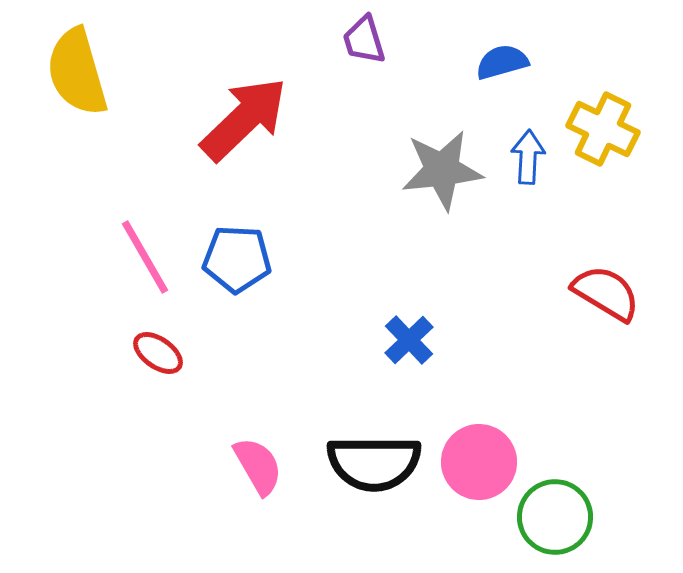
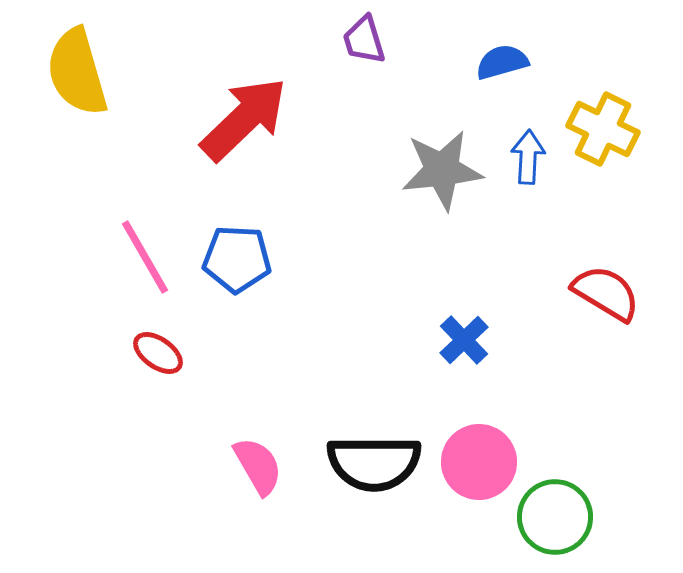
blue cross: moved 55 px right
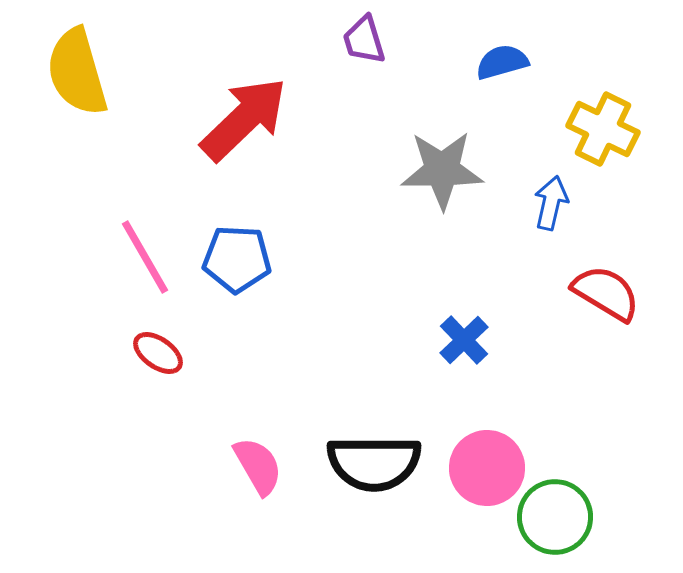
blue arrow: moved 23 px right, 46 px down; rotated 10 degrees clockwise
gray star: rotated 6 degrees clockwise
pink circle: moved 8 px right, 6 px down
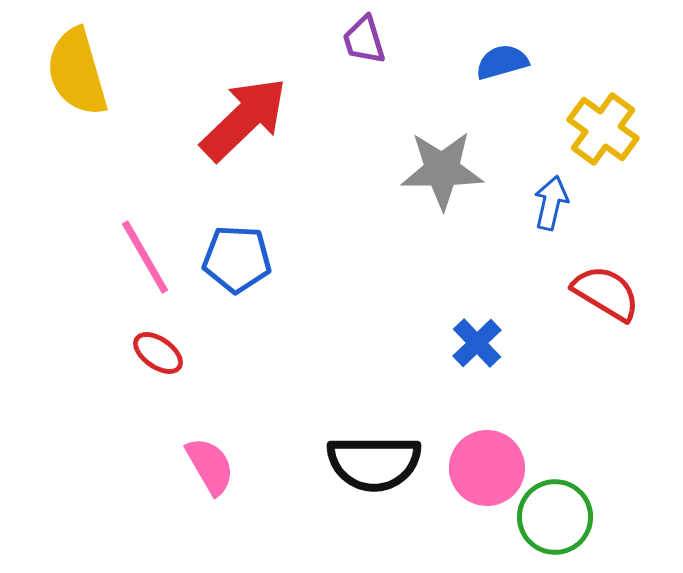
yellow cross: rotated 10 degrees clockwise
blue cross: moved 13 px right, 3 px down
pink semicircle: moved 48 px left
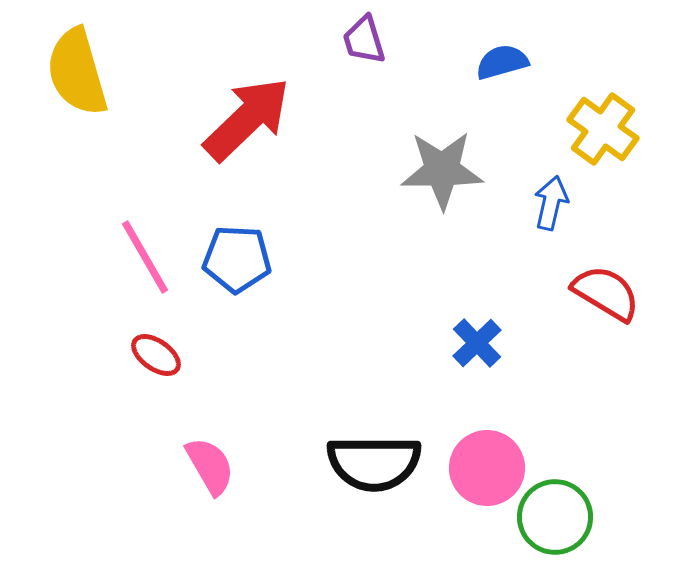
red arrow: moved 3 px right
red ellipse: moved 2 px left, 2 px down
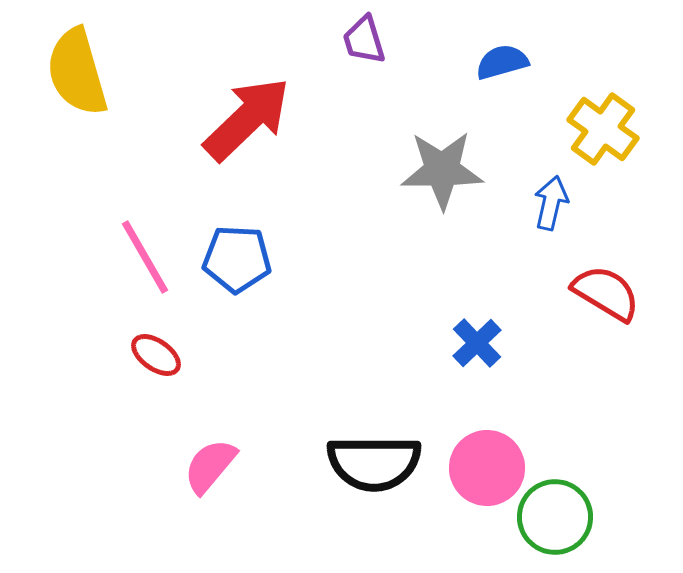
pink semicircle: rotated 110 degrees counterclockwise
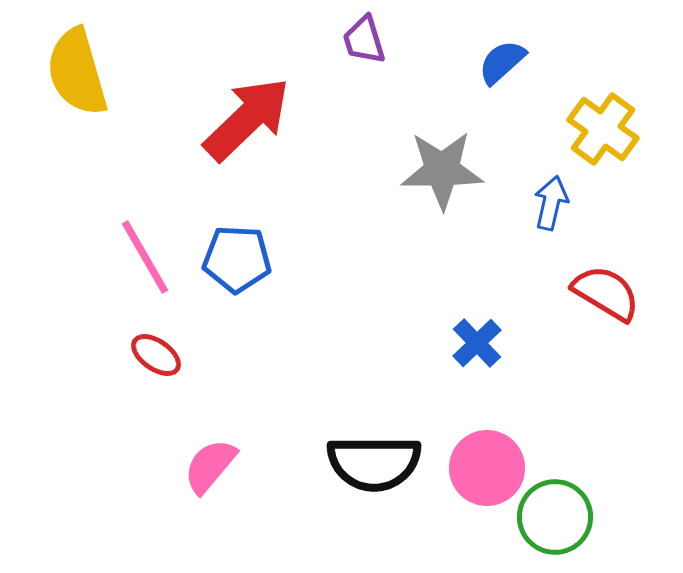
blue semicircle: rotated 26 degrees counterclockwise
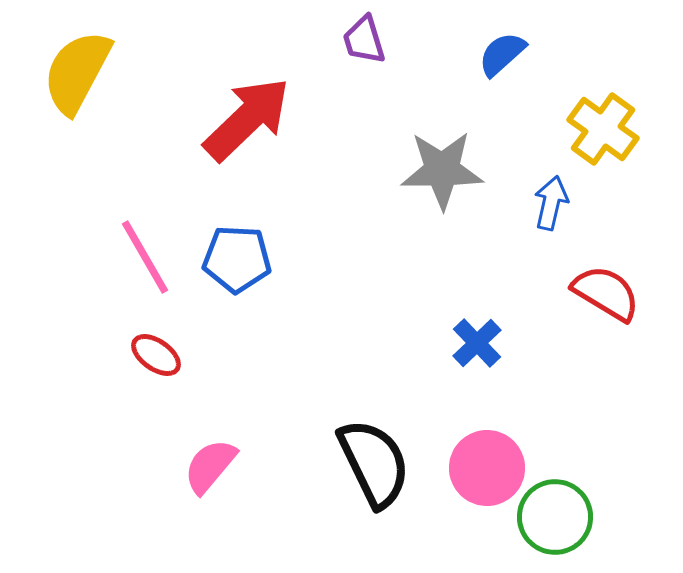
blue semicircle: moved 8 px up
yellow semicircle: rotated 44 degrees clockwise
black semicircle: rotated 116 degrees counterclockwise
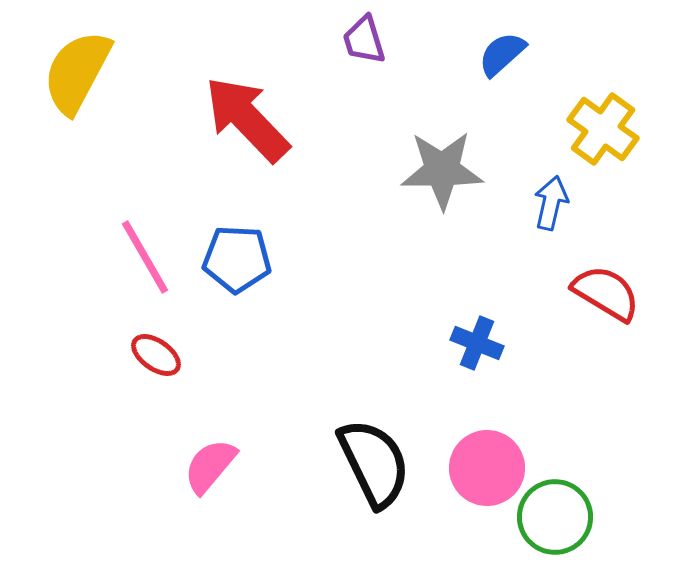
red arrow: rotated 90 degrees counterclockwise
blue cross: rotated 24 degrees counterclockwise
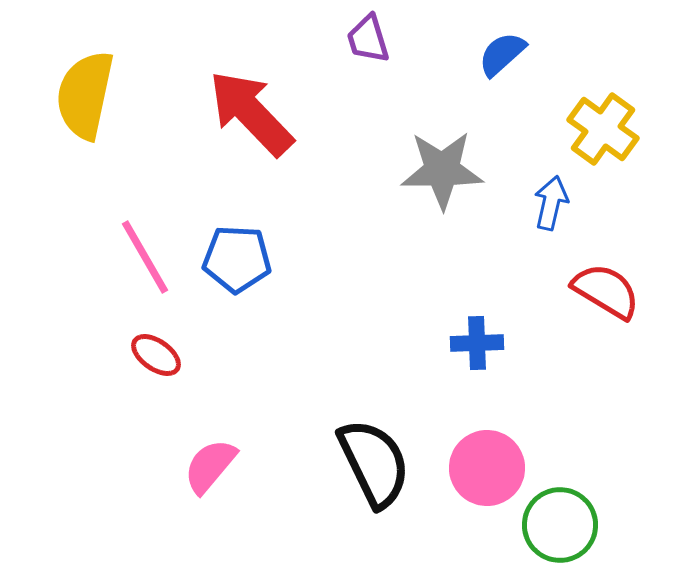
purple trapezoid: moved 4 px right, 1 px up
yellow semicircle: moved 8 px right, 23 px down; rotated 16 degrees counterclockwise
red arrow: moved 4 px right, 6 px up
red semicircle: moved 2 px up
blue cross: rotated 24 degrees counterclockwise
green circle: moved 5 px right, 8 px down
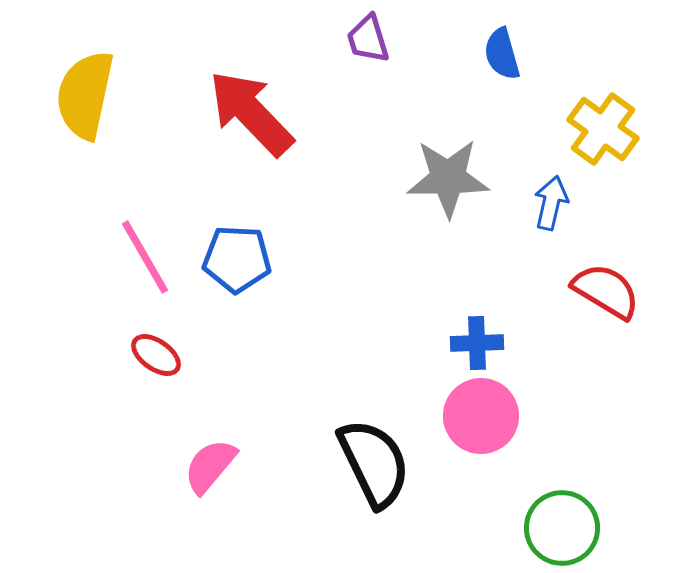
blue semicircle: rotated 64 degrees counterclockwise
gray star: moved 6 px right, 8 px down
pink circle: moved 6 px left, 52 px up
green circle: moved 2 px right, 3 px down
